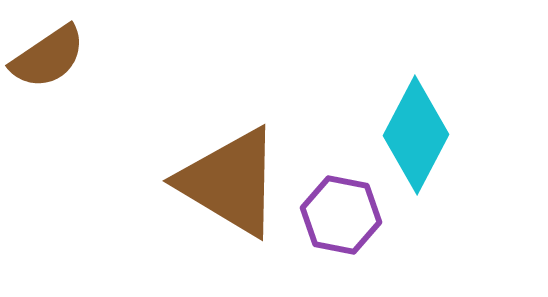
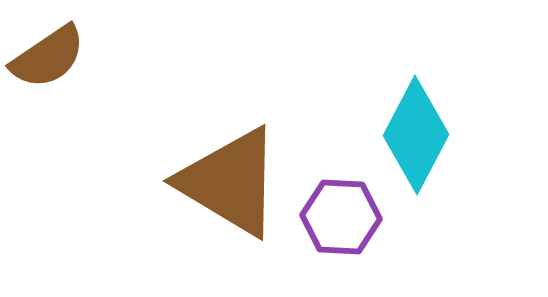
purple hexagon: moved 2 px down; rotated 8 degrees counterclockwise
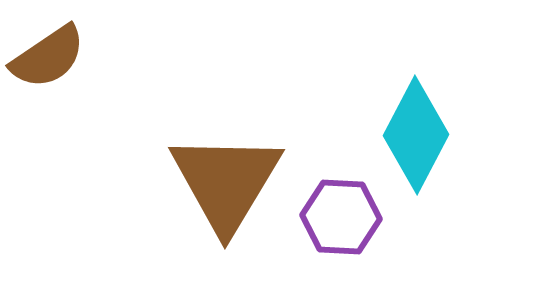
brown triangle: moved 4 px left; rotated 30 degrees clockwise
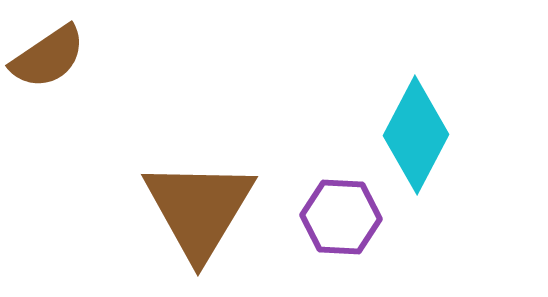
brown triangle: moved 27 px left, 27 px down
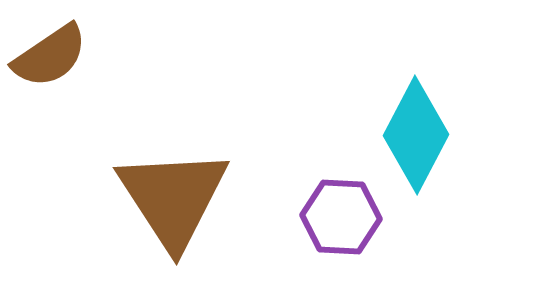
brown semicircle: moved 2 px right, 1 px up
brown triangle: moved 26 px left, 11 px up; rotated 4 degrees counterclockwise
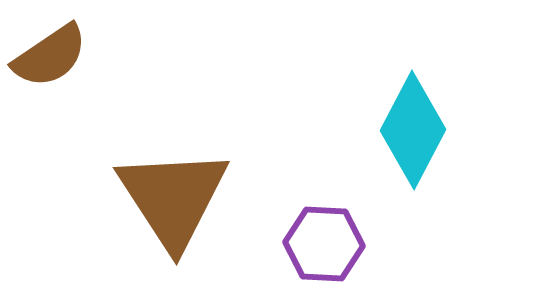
cyan diamond: moved 3 px left, 5 px up
purple hexagon: moved 17 px left, 27 px down
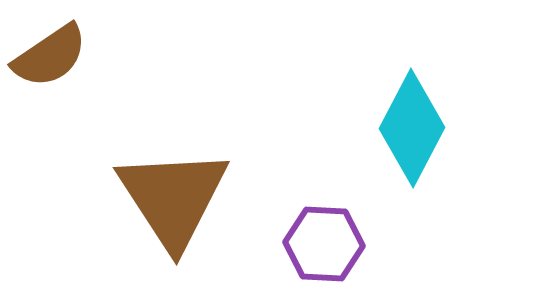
cyan diamond: moved 1 px left, 2 px up
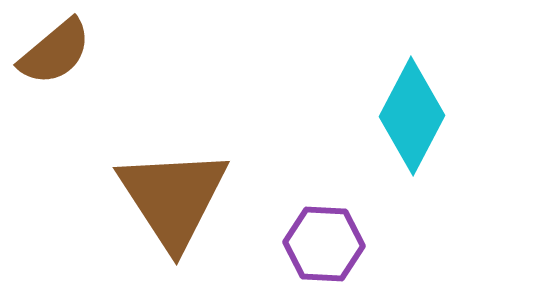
brown semicircle: moved 5 px right, 4 px up; rotated 6 degrees counterclockwise
cyan diamond: moved 12 px up
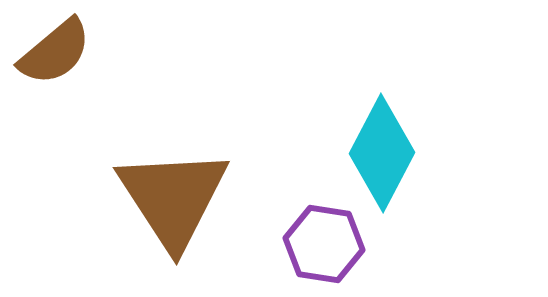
cyan diamond: moved 30 px left, 37 px down
purple hexagon: rotated 6 degrees clockwise
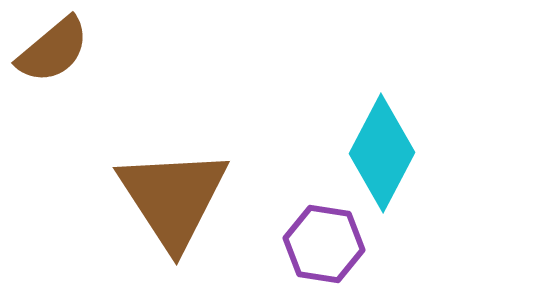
brown semicircle: moved 2 px left, 2 px up
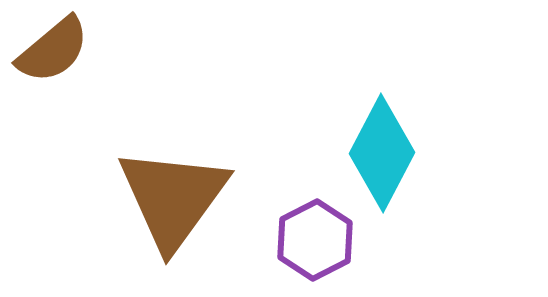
brown triangle: rotated 9 degrees clockwise
purple hexagon: moved 9 px left, 4 px up; rotated 24 degrees clockwise
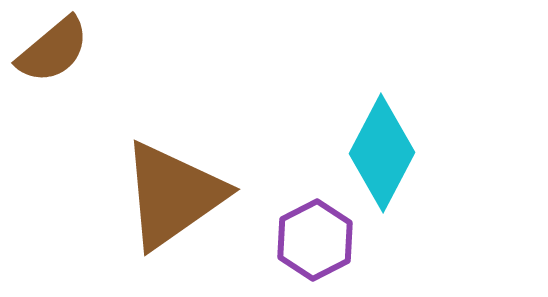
brown triangle: moved 3 px up; rotated 19 degrees clockwise
